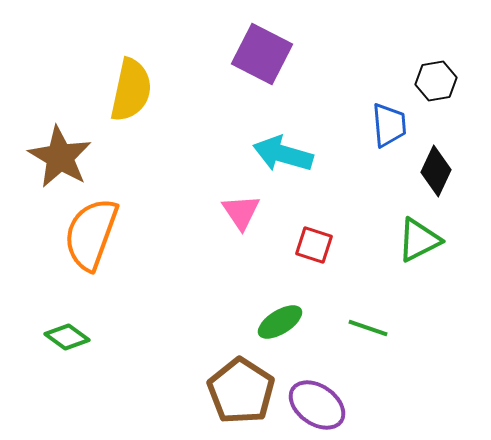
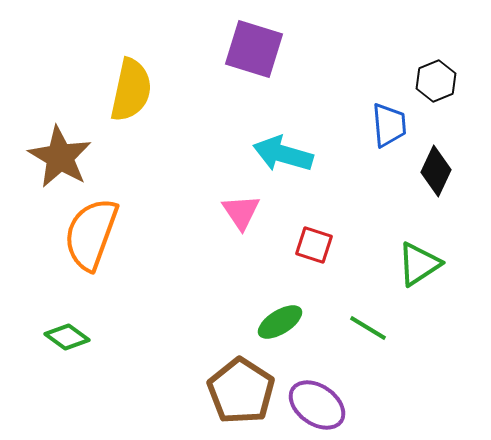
purple square: moved 8 px left, 5 px up; rotated 10 degrees counterclockwise
black hexagon: rotated 12 degrees counterclockwise
green triangle: moved 24 px down; rotated 6 degrees counterclockwise
green line: rotated 12 degrees clockwise
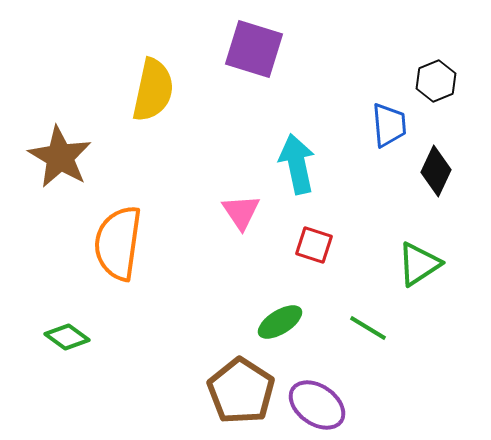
yellow semicircle: moved 22 px right
cyan arrow: moved 14 px right, 10 px down; rotated 62 degrees clockwise
orange semicircle: moved 27 px right, 9 px down; rotated 12 degrees counterclockwise
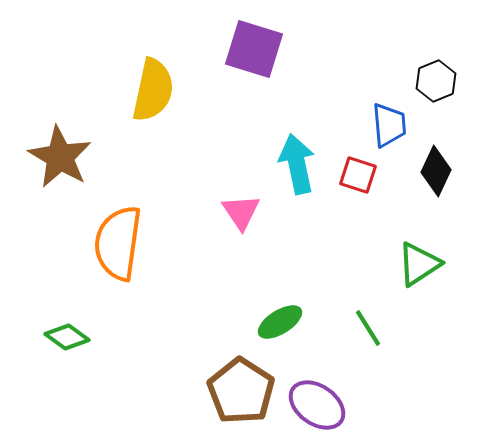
red square: moved 44 px right, 70 px up
green line: rotated 27 degrees clockwise
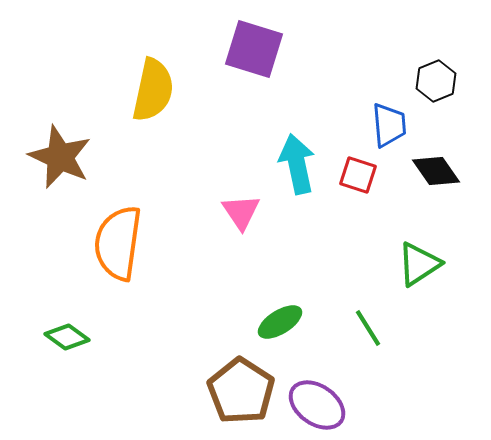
brown star: rotated 6 degrees counterclockwise
black diamond: rotated 60 degrees counterclockwise
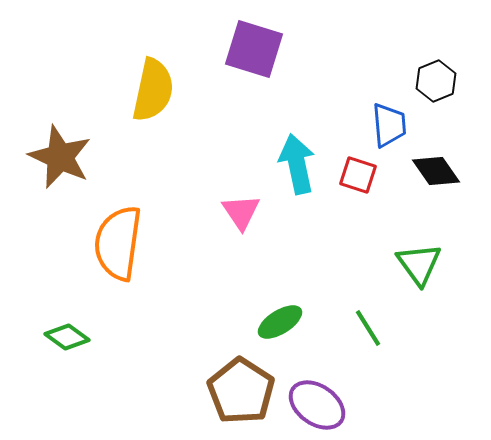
green triangle: rotated 33 degrees counterclockwise
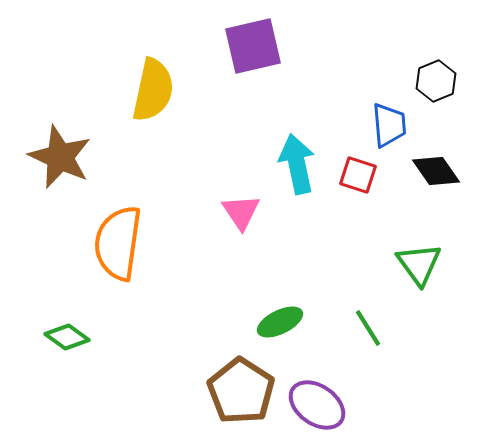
purple square: moved 1 px left, 3 px up; rotated 30 degrees counterclockwise
green ellipse: rotated 6 degrees clockwise
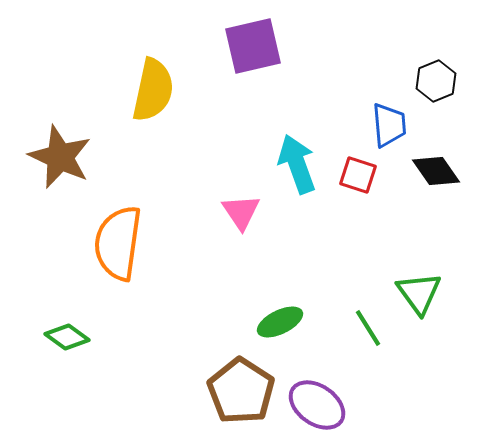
cyan arrow: rotated 8 degrees counterclockwise
green triangle: moved 29 px down
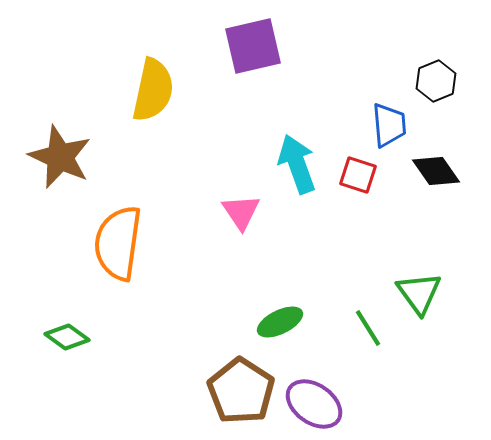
purple ellipse: moved 3 px left, 1 px up
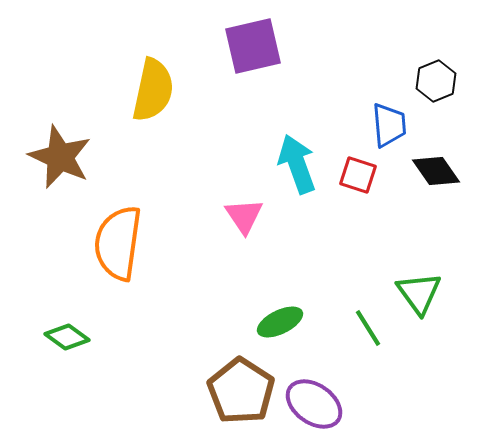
pink triangle: moved 3 px right, 4 px down
